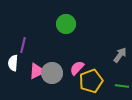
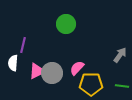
yellow pentagon: moved 3 px down; rotated 20 degrees clockwise
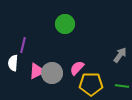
green circle: moved 1 px left
